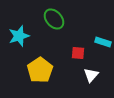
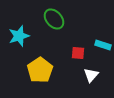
cyan rectangle: moved 3 px down
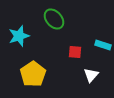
red square: moved 3 px left, 1 px up
yellow pentagon: moved 7 px left, 4 px down
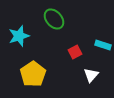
red square: rotated 32 degrees counterclockwise
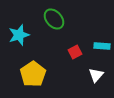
cyan star: moved 1 px up
cyan rectangle: moved 1 px left, 1 px down; rotated 14 degrees counterclockwise
white triangle: moved 5 px right
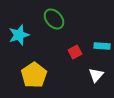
yellow pentagon: moved 1 px right, 1 px down
